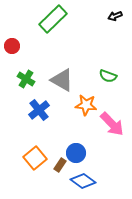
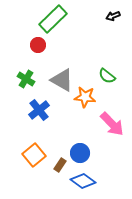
black arrow: moved 2 px left
red circle: moved 26 px right, 1 px up
green semicircle: moved 1 px left; rotated 18 degrees clockwise
orange star: moved 1 px left, 8 px up
blue circle: moved 4 px right
orange square: moved 1 px left, 3 px up
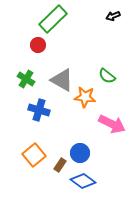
blue cross: rotated 35 degrees counterclockwise
pink arrow: rotated 20 degrees counterclockwise
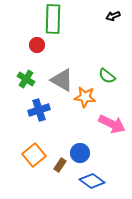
green rectangle: rotated 44 degrees counterclockwise
red circle: moved 1 px left
blue cross: rotated 35 degrees counterclockwise
blue diamond: moved 9 px right
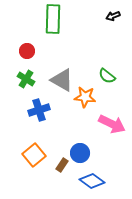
red circle: moved 10 px left, 6 px down
brown rectangle: moved 2 px right
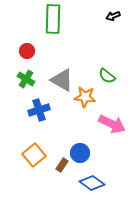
blue diamond: moved 2 px down
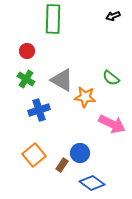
green semicircle: moved 4 px right, 2 px down
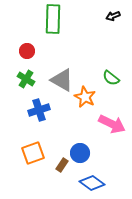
orange star: rotated 20 degrees clockwise
orange square: moved 1 px left, 2 px up; rotated 20 degrees clockwise
